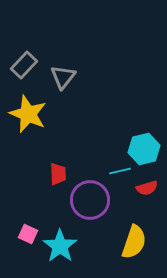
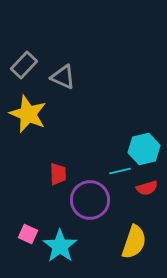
gray triangle: rotated 44 degrees counterclockwise
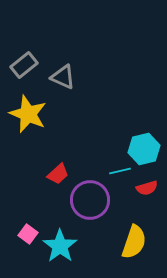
gray rectangle: rotated 8 degrees clockwise
red trapezoid: rotated 50 degrees clockwise
pink square: rotated 12 degrees clockwise
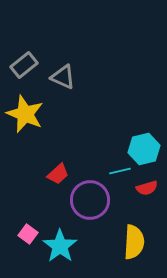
yellow star: moved 3 px left
yellow semicircle: rotated 16 degrees counterclockwise
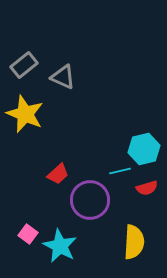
cyan star: rotated 8 degrees counterclockwise
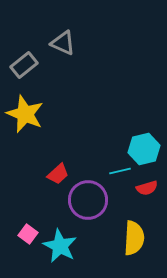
gray triangle: moved 34 px up
purple circle: moved 2 px left
yellow semicircle: moved 4 px up
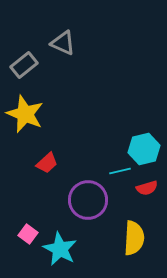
red trapezoid: moved 11 px left, 11 px up
cyan star: moved 3 px down
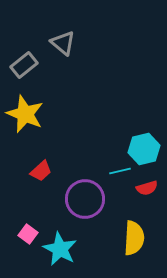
gray triangle: rotated 16 degrees clockwise
red trapezoid: moved 6 px left, 8 px down
purple circle: moved 3 px left, 1 px up
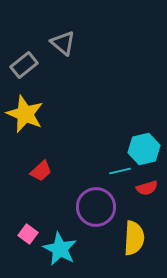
purple circle: moved 11 px right, 8 px down
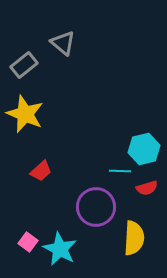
cyan line: rotated 15 degrees clockwise
pink square: moved 8 px down
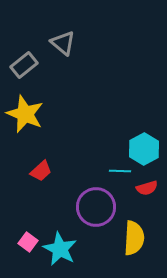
cyan hexagon: rotated 16 degrees counterclockwise
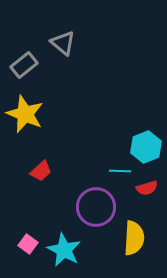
cyan hexagon: moved 2 px right, 2 px up; rotated 8 degrees clockwise
pink square: moved 2 px down
cyan star: moved 4 px right, 1 px down
